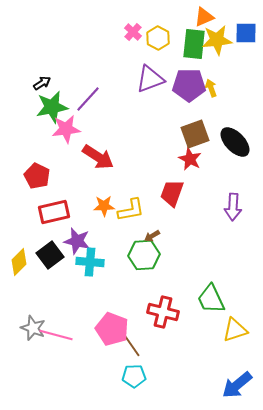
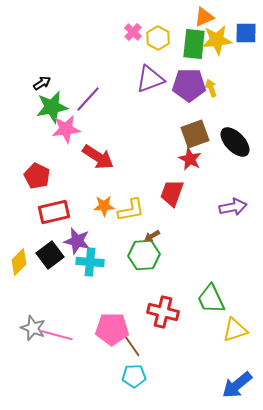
purple arrow: rotated 104 degrees counterclockwise
pink pentagon: rotated 20 degrees counterclockwise
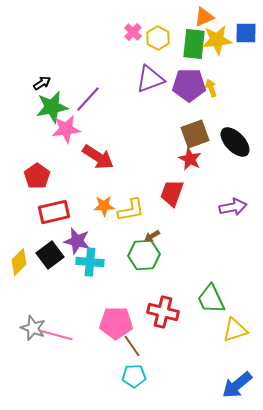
red pentagon: rotated 10 degrees clockwise
pink pentagon: moved 4 px right, 6 px up
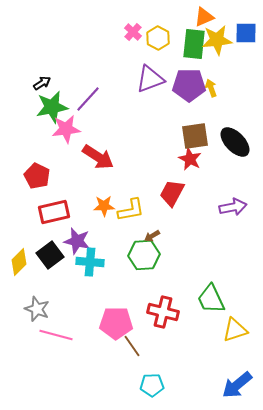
brown square: moved 2 px down; rotated 12 degrees clockwise
red pentagon: rotated 10 degrees counterclockwise
red trapezoid: rotated 8 degrees clockwise
gray star: moved 4 px right, 19 px up
cyan pentagon: moved 18 px right, 9 px down
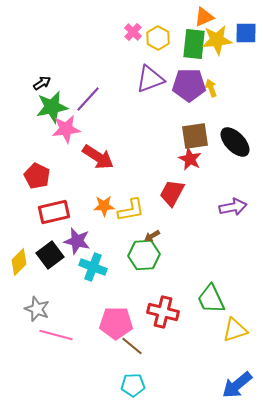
cyan cross: moved 3 px right, 5 px down; rotated 16 degrees clockwise
brown line: rotated 15 degrees counterclockwise
cyan pentagon: moved 19 px left
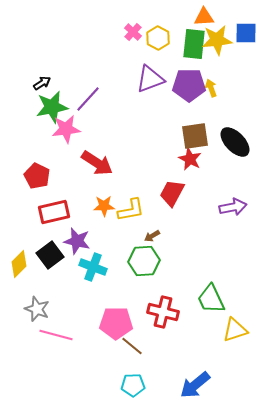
orange triangle: rotated 20 degrees clockwise
red arrow: moved 1 px left, 6 px down
green hexagon: moved 6 px down
yellow diamond: moved 2 px down
blue arrow: moved 42 px left
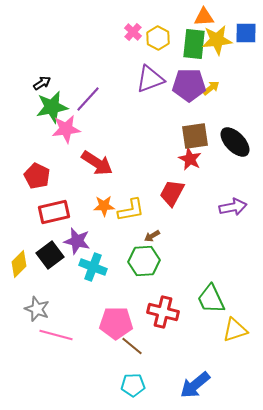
yellow arrow: rotated 72 degrees clockwise
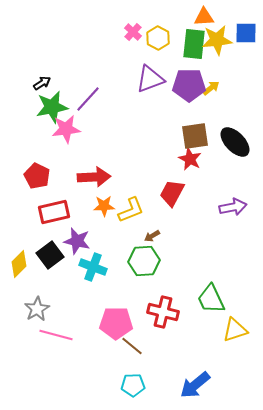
red arrow: moved 3 px left, 14 px down; rotated 36 degrees counterclockwise
yellow L-shape: rotated 12 degrees counterclockwise
gray star: rotated 20 degrees clockwise
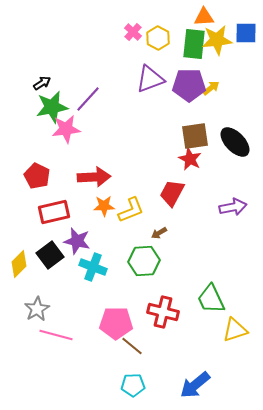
brown arrow: moved 7 px right, 3 px up
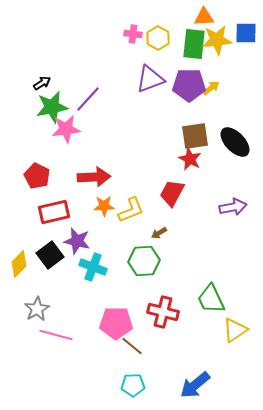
pink cross: moved 2 px down; rotated 36 degrees counterclockwise
yellow triangle: rotated 16 degrees counterclockwise
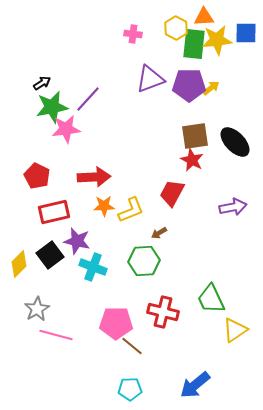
yellow hexagon: moved 18 px right, 10 px up
red star: moved 2 px right, 1 px down
cyan pentagon: moved 3 px left, 4 px down
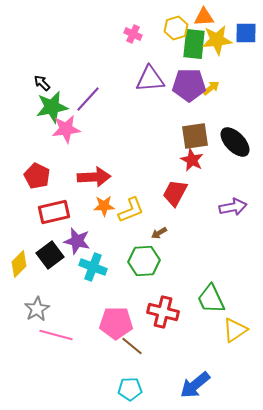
yellow hexagon: rotated 15 degrees clockwise
pink cross: rotated 18 degrees clockwise
purple triangle: rotated 16 degrees clockwise
black arrow: rotated 102 degrees counterclockwise
red trapezoid: moved 3 px right
